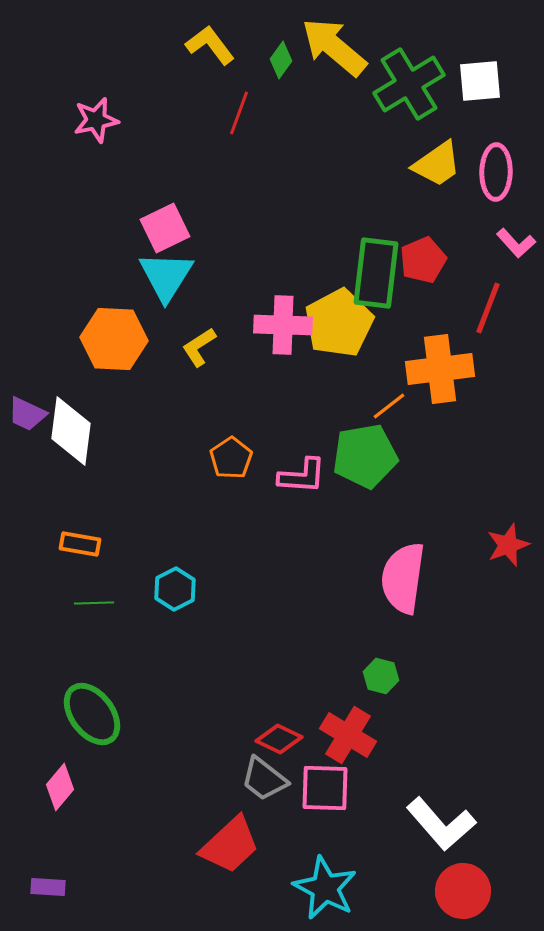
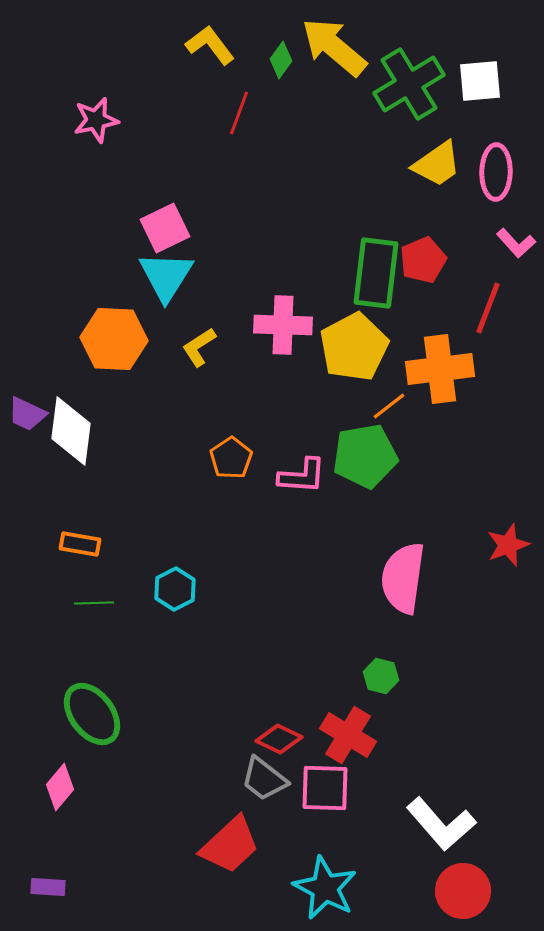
yellow pentagon at (339, 323): moved 15 px right, 24 px down
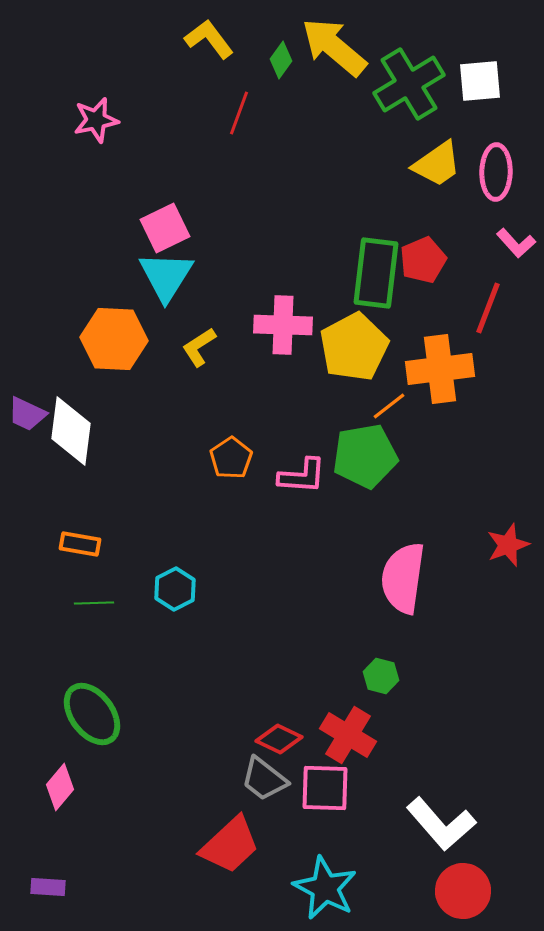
yellow L-shape at (210, 45): moved 1 px left, 6 px up
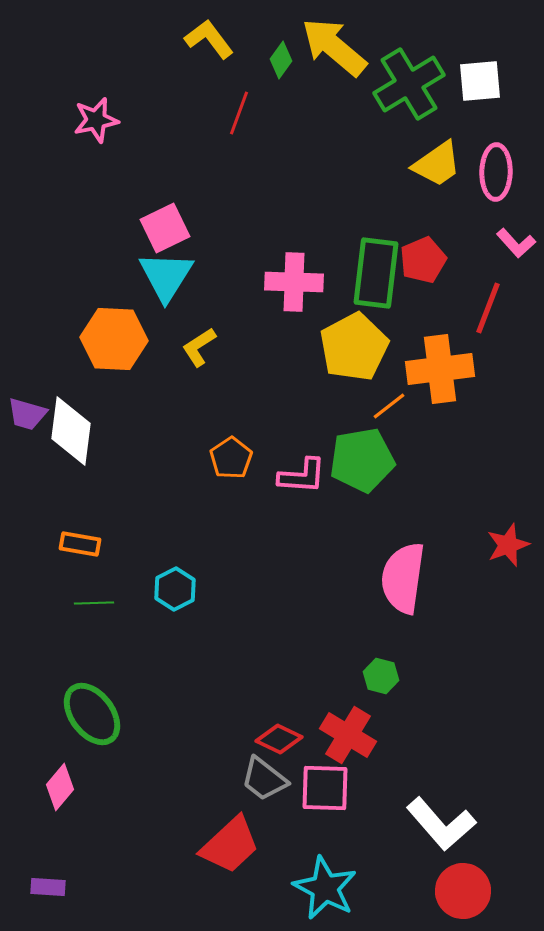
pink cross at (283, 325): moved 11 px right, 43 px up
purple trapezoid at (27, 414): rotated 9 degrees counterclockwise
green pentagon at (365, 456): moved 3 px left, 4 px down
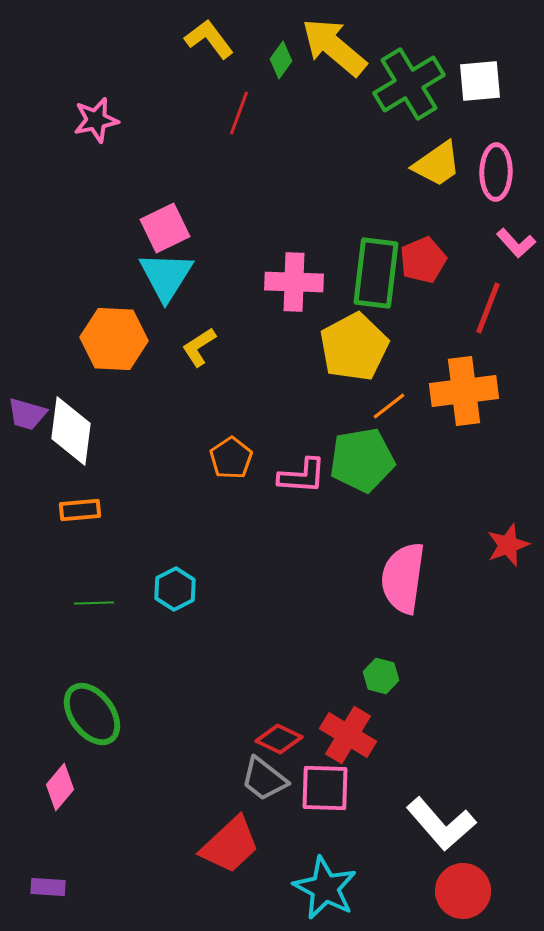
orange cross at (440, 369): moved 24 px right, 22 px down
orange rectangle at (80, 544): moved 34 px up; rotated 15 degrees counterclockwise
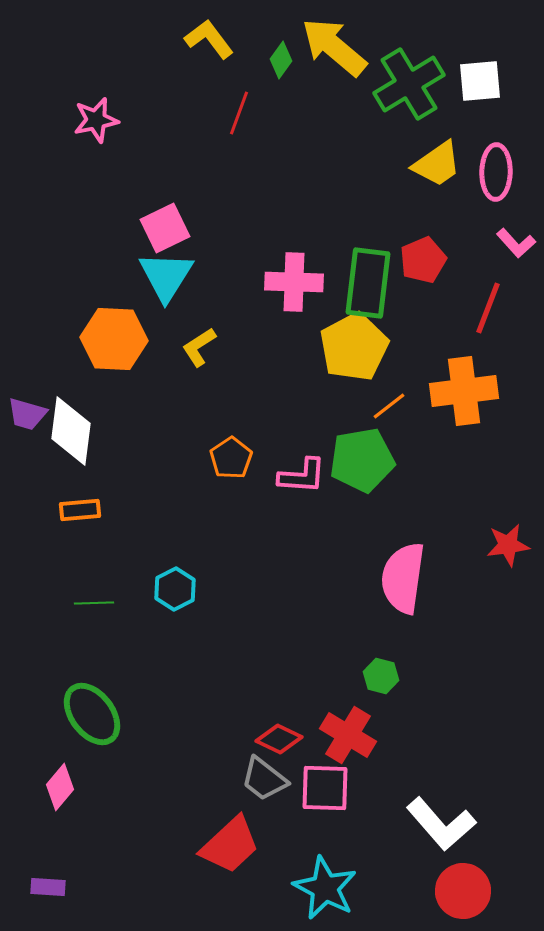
green rectangle at (376, 273): moved 8 px left, 10 px down
red star at (508, 545): rotated 12 degrees clockwise
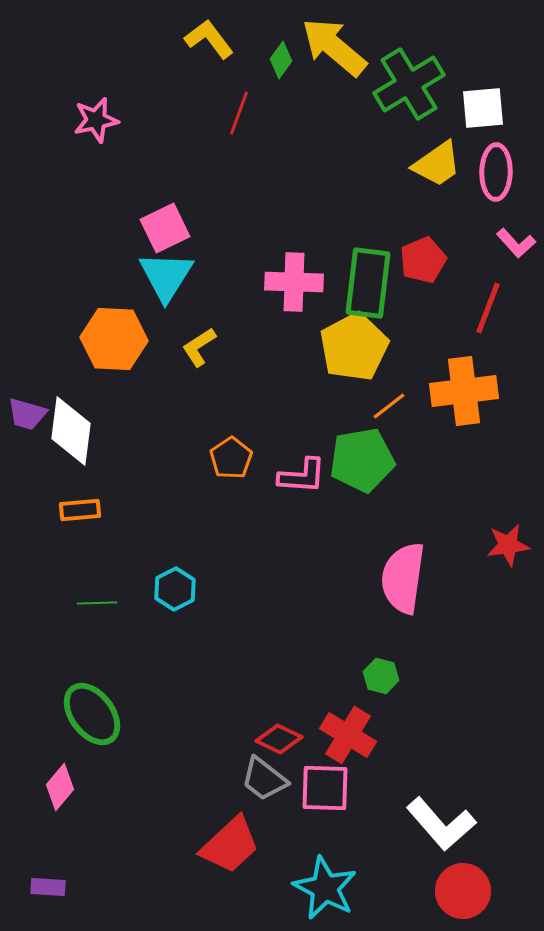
white square at (480, 81): moved 3 px right, 27 px down
green line at (94, 603): moved 3 px right
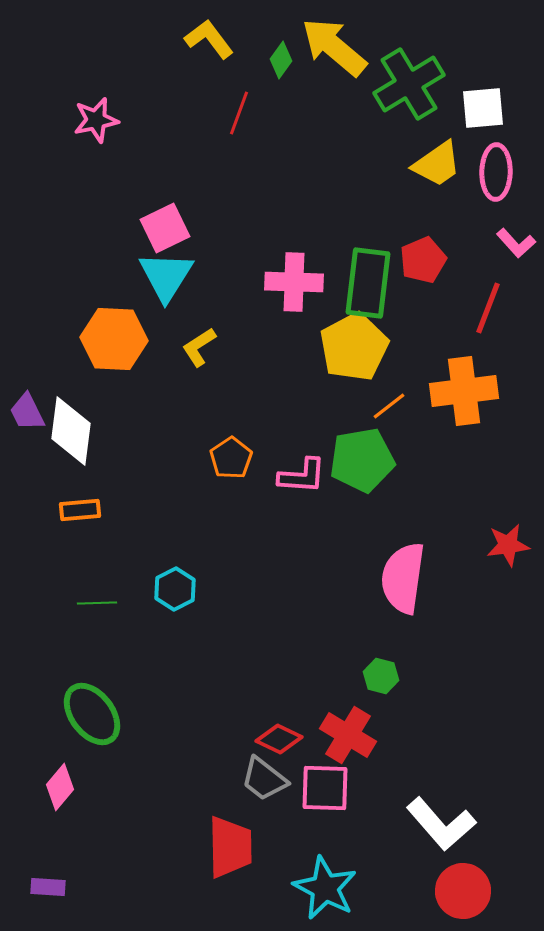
purple trapezoid at (27, 414): moved 2 px up; rotated 48 degrees clockwise
red trapezoid at (230, 845): moved 2 px down; rotated 48 degrees counterclockwise
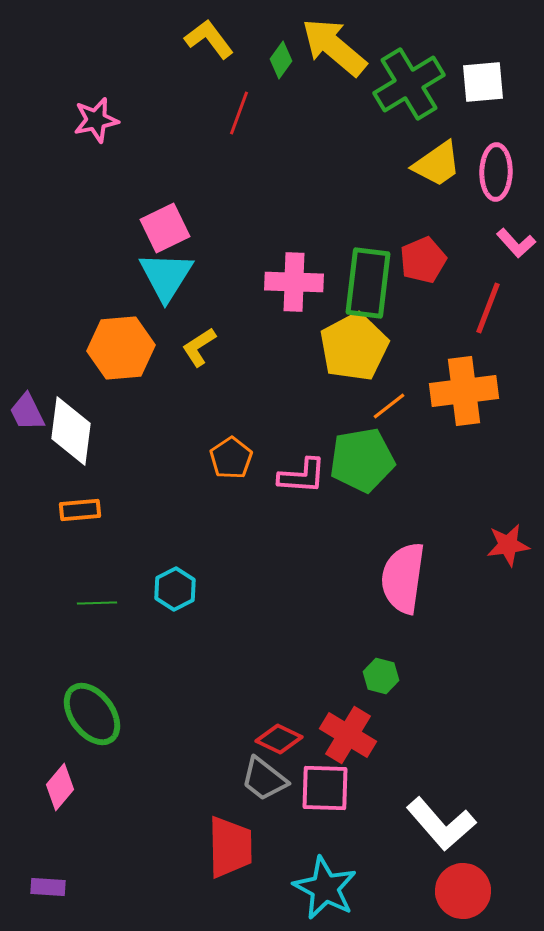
white square at (483, 108): moved 26 px up
orange hexagon at (114, 339): moved 7 px right, 9 px down; rotated 8 degrees counterclockwise
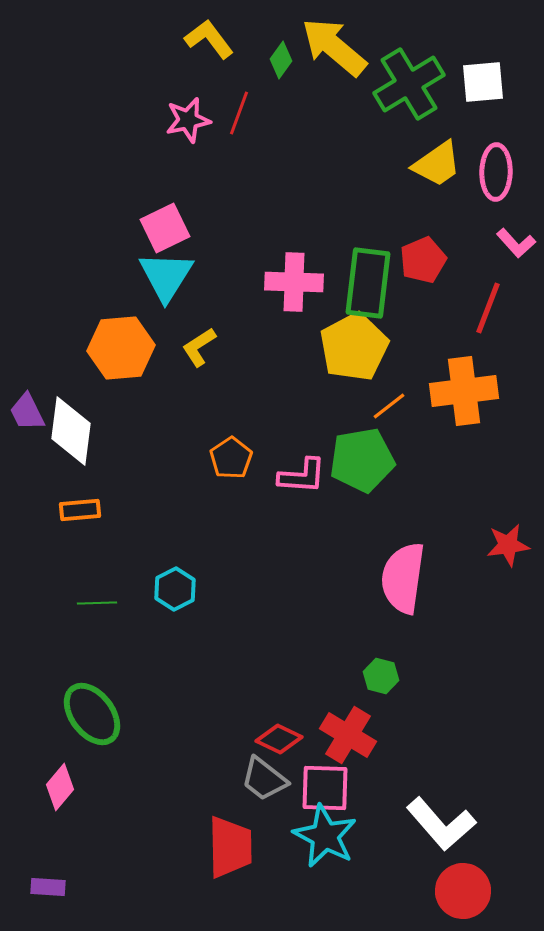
pink star at (96, 120): moved 92 px right
cyan star at (325, 888): moved 52 px up
